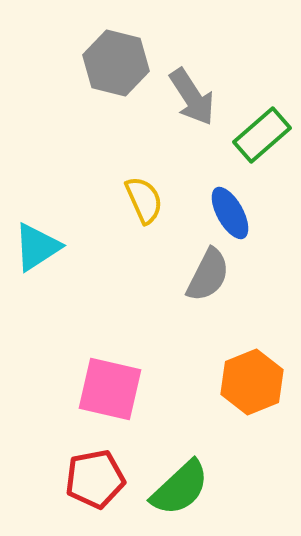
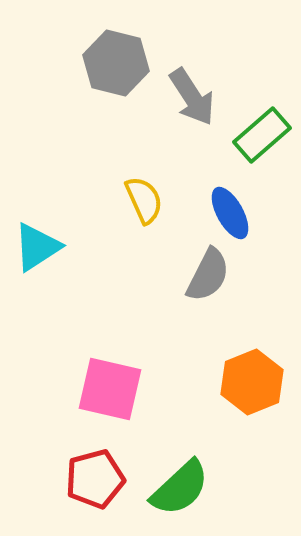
red pentagon: rotated 4 degrees counterclockwise
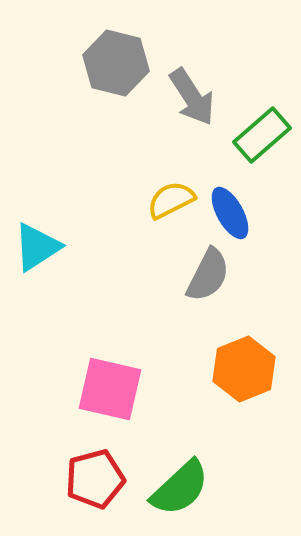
yellow semicircle: moved 27 px right; rotated 93 degrees counterclockwise
orange hexagon: moved 8 px left, 13 px up
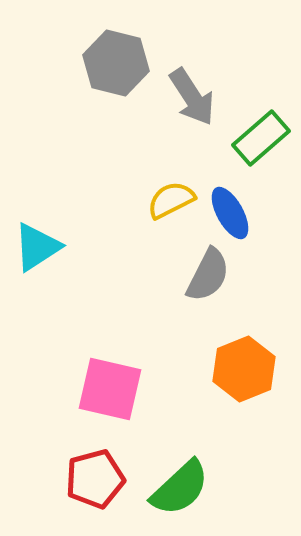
green rectangle: moved 1 px left, 3 px down
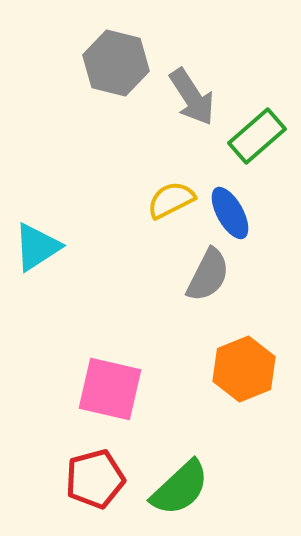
green rectangle: moved 4 px left, 2 px up
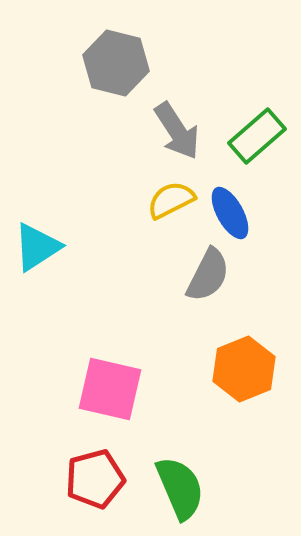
gray arrow: moved 15 px left, 34 px down
green semicircle: rotated 70 degrees counterclockwise
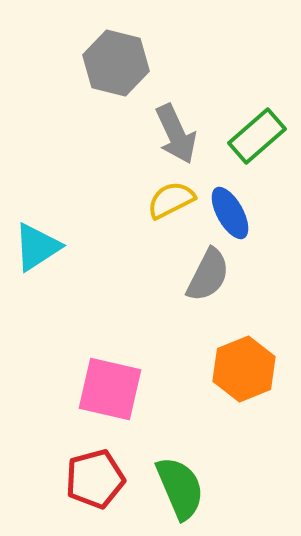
gray arrow: moved 1 px left, 3 px down; rotated 8 degrees clockwise
